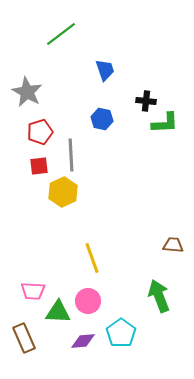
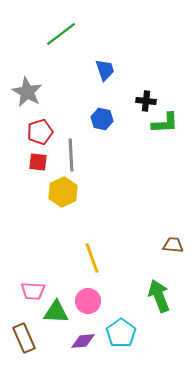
red square: moved 1 px left, 4 px up; rotated 12 degrees clockwise
green triangle: moved 2 px left
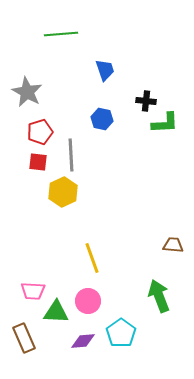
green line: rotated 32 degrees clockwise
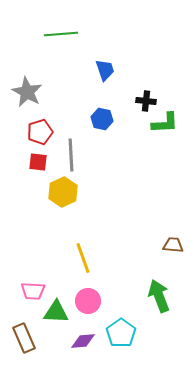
yellow line: moved 9 px left
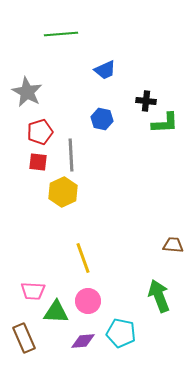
blue trapezoid: rotated 85 degrees clockwise
cyan pentagon: rotated 24 degrees counterclockwise
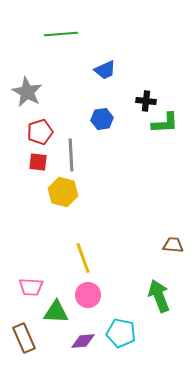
blue hexagon: rotated 20 degrees counterclockwise
yellow hexagon: rotated 20 degrees counterclockwise
pink trapezoid: moved 2 px left, 4 px up
pink circle: moved 6 px up
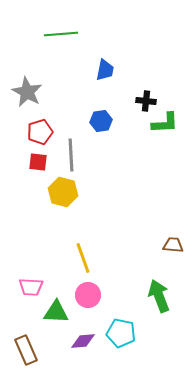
blue trapezoid: rotated 55 degrees counterclockwise
blue hexagon: moved 1 px left, 2 px down
brown rectangle: moved 2 px right, 12 px down
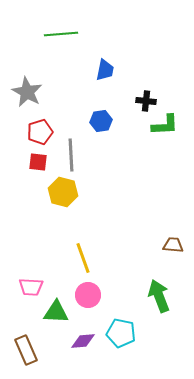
green L-shape: moved 2 px down
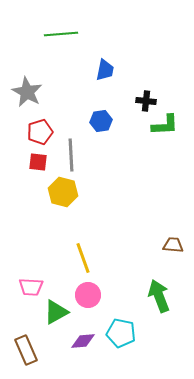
green triangle: rotated 32 degrees counterclockwise
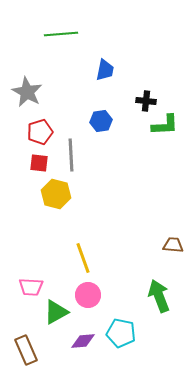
red square: moved 1 px right, 1 px down
yellow hexagon: moved 7 px left, 2 px down
